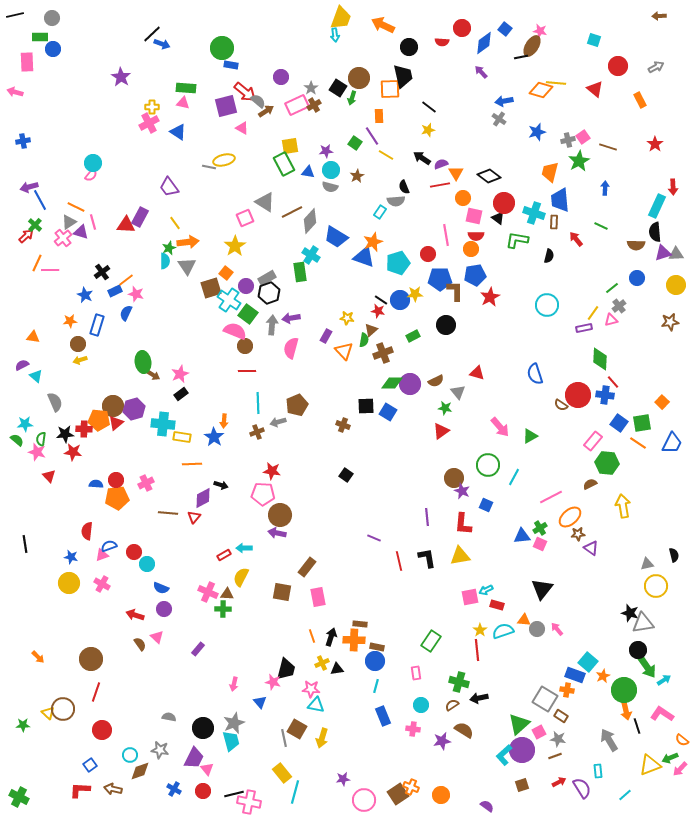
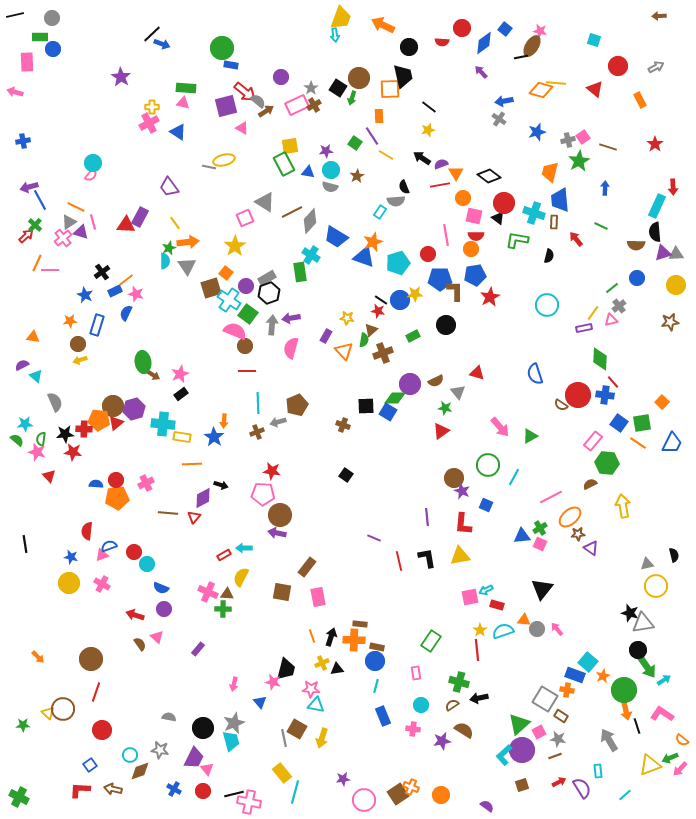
green diamond at (392, 383): moved 3 px right, 15 px down
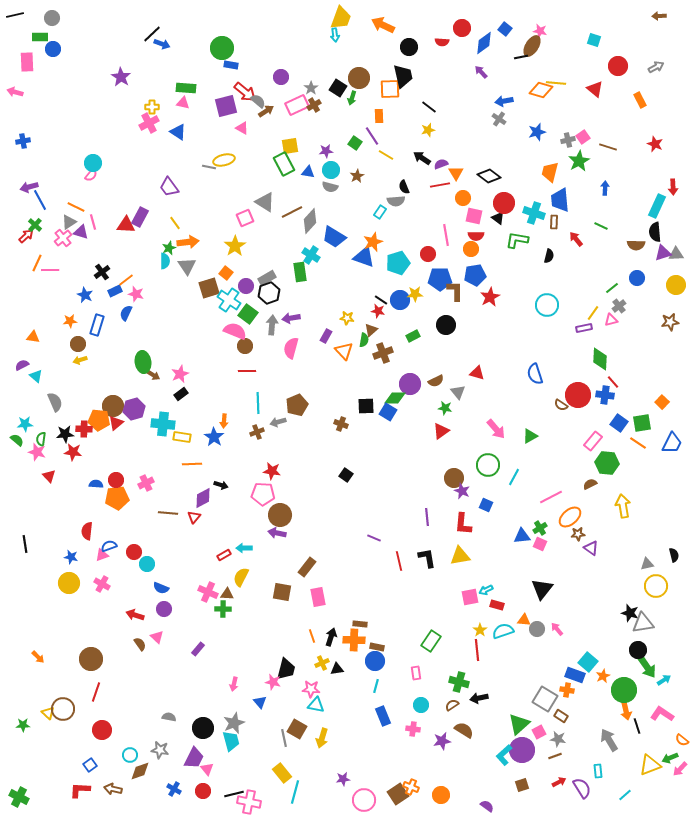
red star at (655, 144): rotated 14 degrees counterclockwise
blue trapezoid at (336, 237): moved 2 px left
brown square at (211, 288): moved 2 px left
brown cross at (343, 425): moved 2 px left, 1 px up
pink arrow at (500, 427): moved 4 px left, 2 px down
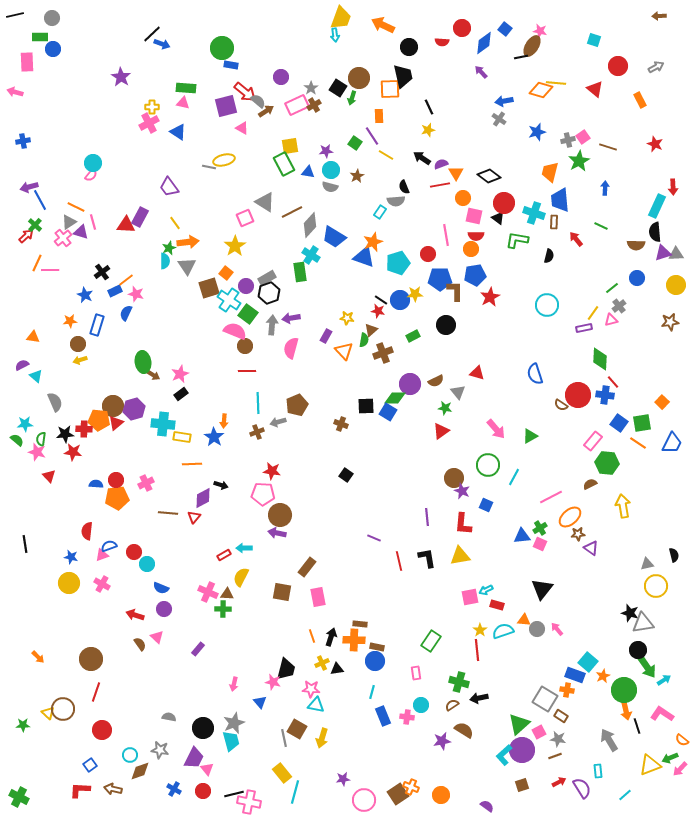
black line at (429, 107): rotated 28 degrees clockwise
gray diamond at (310, 221): moved 4 px down
cyan line at (376, 686): moved 4 px left, 6 px down
pink cross at (413, 729): moved 6 px left, 12 px up
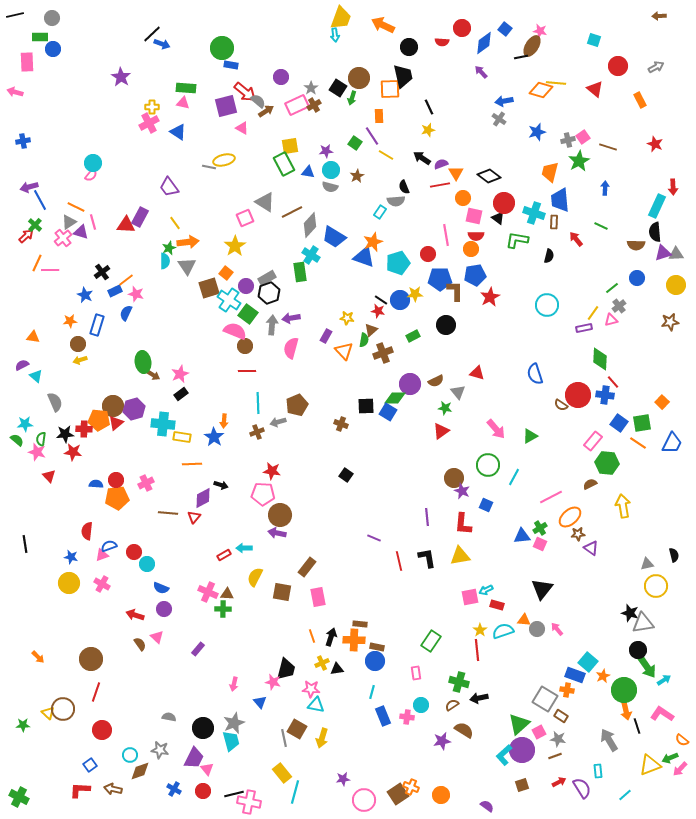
yellow semicircle at (241, 577): moved 14 px right
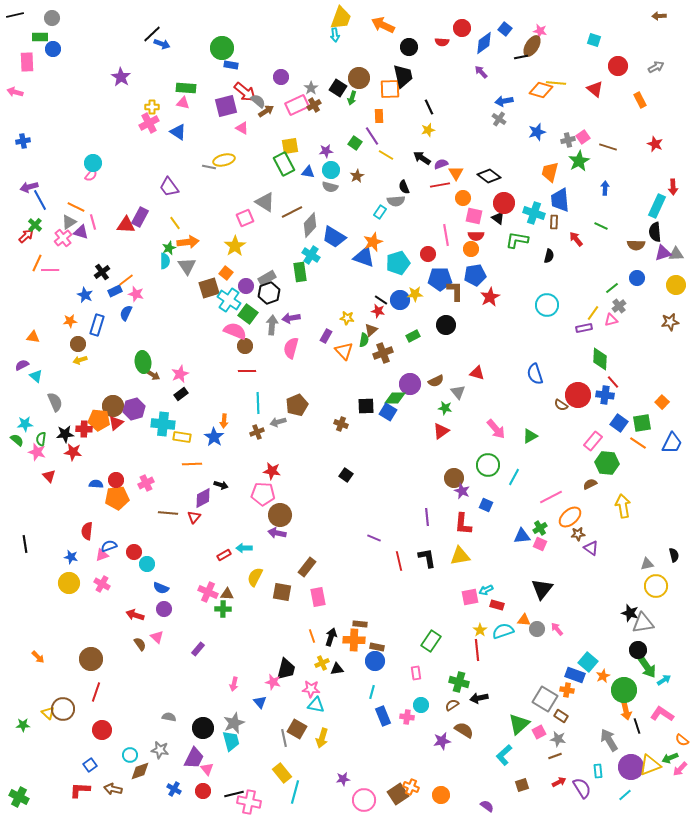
purple circle at (522, 750): moved 109 px right, 17 px down
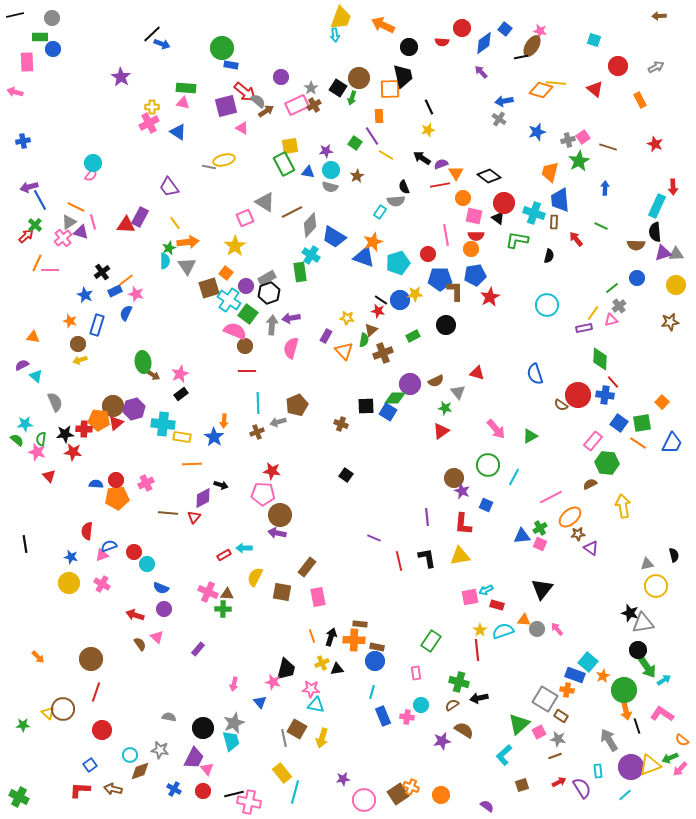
orange star at (70, 321): rotated 24 degrees clockwise
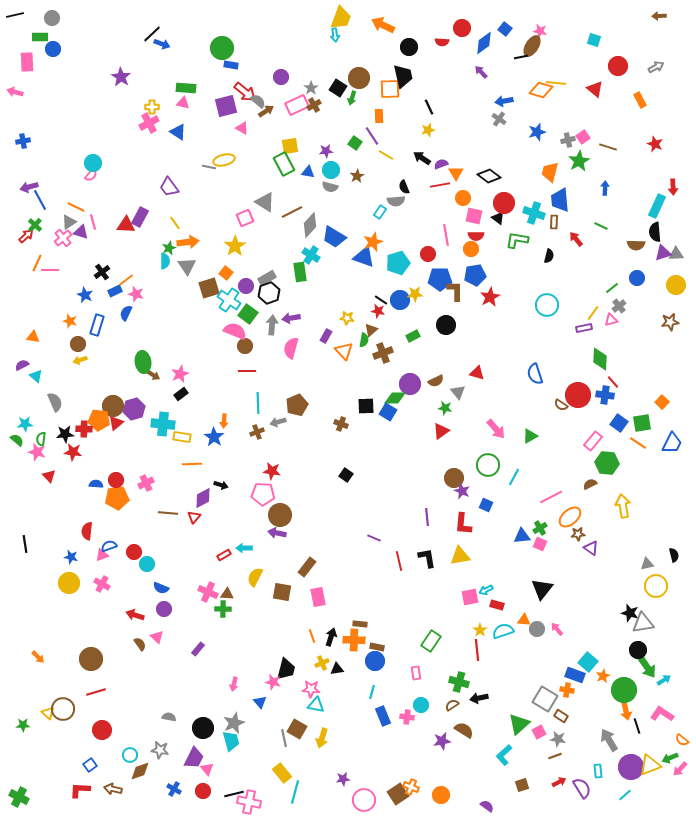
red line at (96, 692): rotated 54 degrees clockwise
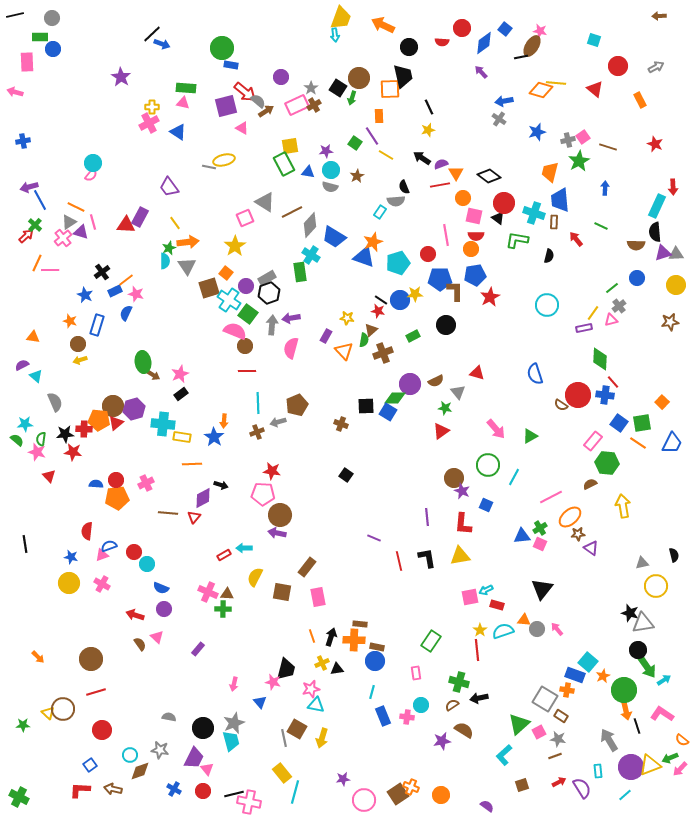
gray triangle at (647, 564): moved 5 px left, 1 px up
pink star at (311, 689): rotated 18 degrees counterclockwise
